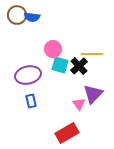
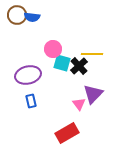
cyan square: moved 2 px right, 2 px up
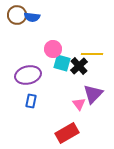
blue rectangle: rotated 24 degrees clockwise
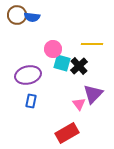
yellow line: moved 10 px up
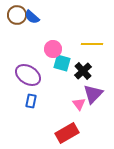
blue semicircle: rotated 35 degrees clockwise
black cross: moved 4 px right, 5 px down
purple ellipse: rotated 45 degrees clockwise
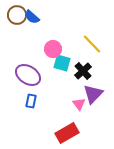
yellow line: rotated 45 degrees clockwise
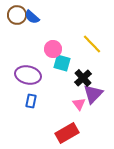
black cross: moved 7 px down
purple ellipse: rotated 20 degrees counterclockwise
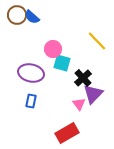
yellow line: moved 5 px right, 3 px up
purple ellipse: moved 3 px right, 2 px up
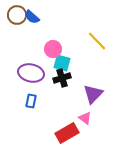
black cross: moved 21 px left; rotated 24 degrees clockwise
pink triangle: moved 6 px right, 14 px down; rotated 16 degrees counterclockwise
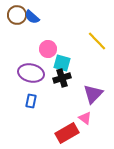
pink circle: moved 5 px left
